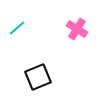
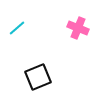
pink cross: moved 1 px right, 1 px up; rotated 10 degrees counterclockwise
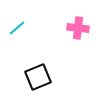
pink cross: rotated 15 degrees counterclockwise
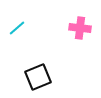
pink cross: moved 2 px right
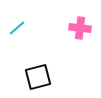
black square: rotated 8 degrees clockwise
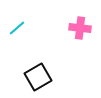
black square: rotated 16 degrees counterclockwise
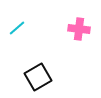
pink cross: moved 1 px left, 1 px down
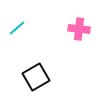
black square: moved 2 px left
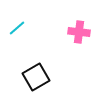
pink cross: moved 3 px down
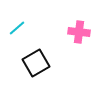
black square: moved 14 px up
